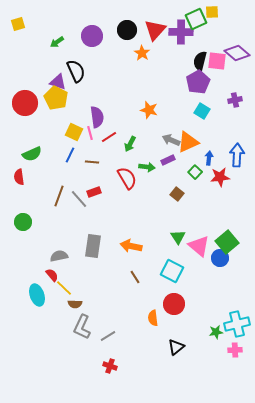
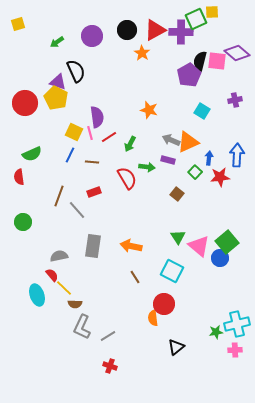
red triangle at (155, 30): rotated 20 degrees clockwise
purple pentagon at (198, 82): moved 9 px left, 7 px up
purple rectangle at (168, 160): rotated 40 degrees clockwise
gray line at (79, 199): moved 2 px left, 11 px down
red circle at (174, 304): moved 10 px left
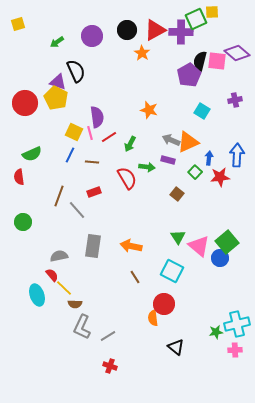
black triangle at (176, 347): rotated 42 degrees counterclockwise
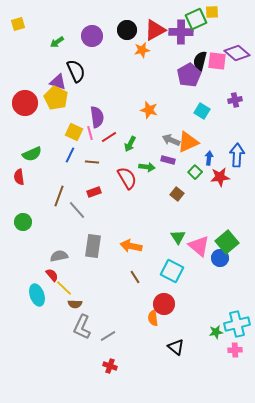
orange star at (142, 53): moved 3 px up; rotated 28 degrees clockwise
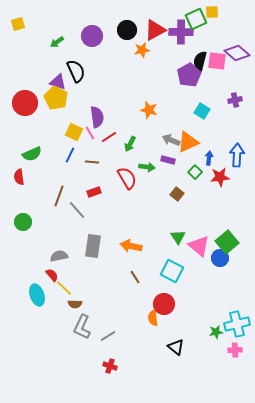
pink line at (90, 133): rotated 16 degrees counterclockwise
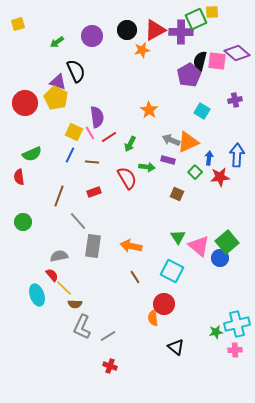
orange star at (149, 110): rotated 18 degrees clockwise
brown square at (177, 194): rotated 16 degrees counterclockwise
gray line at (77, 210): moved 1 px right, 11 px down
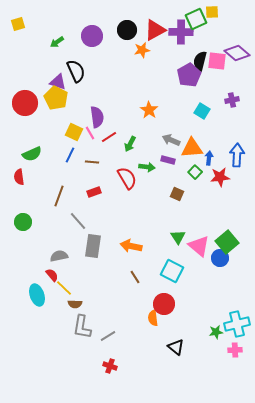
purple cross at (235, 100): moved 3 px left
orange triangle at (188, 142): moved 4 px right, 6 px down; rotated 20 degrees clockwise
gray L-shape at (82, 327): rotated 15 degrees counterclockwise
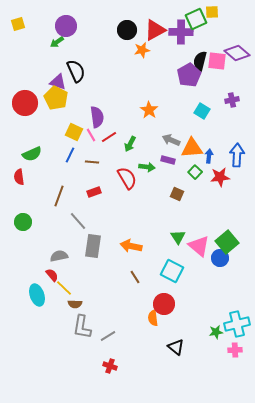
purple circle at (92, 36): moved 26 px left, 10 px up
pink line at (90, 133): moved 1 px right, 2 px down
blue arrow at (209, 158): moved 2 px up
